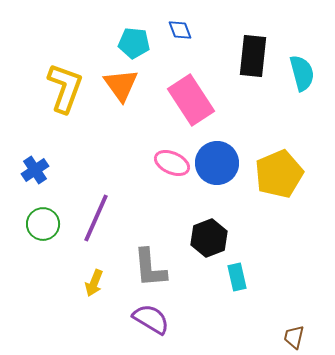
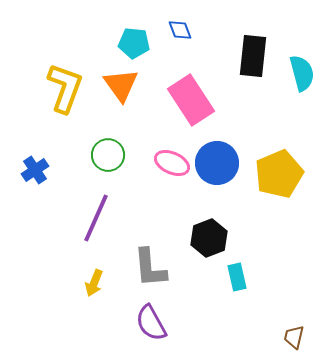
green circle: moved 65 px right, 69 px up
purple semicircle: moved 4 px down; rotated 150 degrees counterclockwise
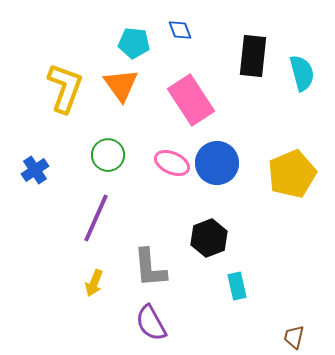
yellow pentagon: moved 13 px right
cyan rectangle: moved 9 px down
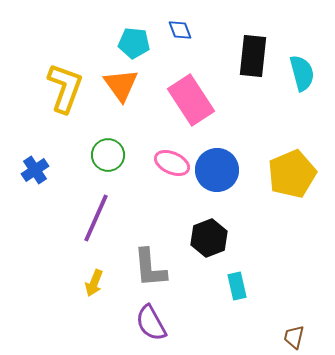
blue circle: moved 7 px down
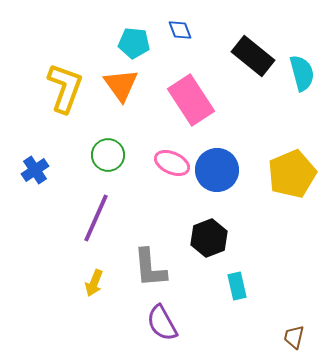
black rectangle: rotated 57 degrees counterclockwise
purple semicircle: moved 11 px right
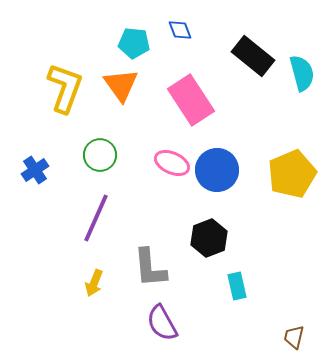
green circle: moved 8 px left
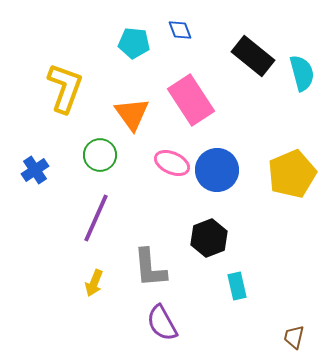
orange triangle: moved 11 px right, 29 px down
